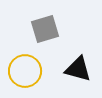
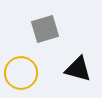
yellow circle: moved 4 px left, 2 px down
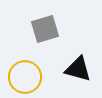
yellow circle: moved 4 px right, 4 px down
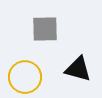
gray square: rotated 16 degrees clockwise
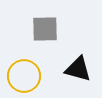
yellow circle: moved 1 px left, 1 px up
